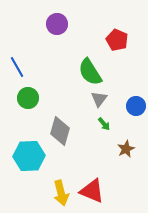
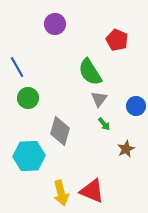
purple circle: moved 2 px left
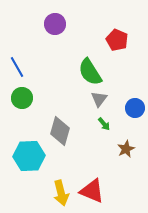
green circle: moved 6 px left
blue circle: moved 1 px left, 2 px down
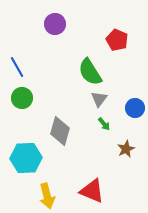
cyan hexagon: moved 3 px left, 2 px down
yellow arrow: moved 14 px left, 3 px down
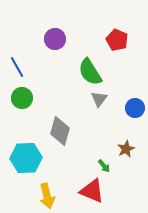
purple circle: moved 15 px down
green arrow: moved 42 px down
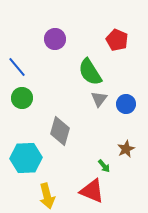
blue line: rotated 10 degrees counterclockwise
blue circle: moved 9 px left, 4 px up
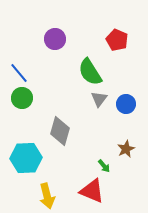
blue line: moved 2 px right, 6 px down
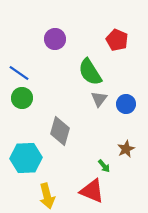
blue line: rotated 15 degrees counterclockwise
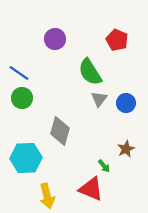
blue circle: moved 1 px up
red triangle: moved 1 px left, 2 px up
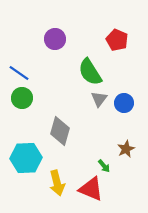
blue circle: moved 2 px left
yellow arrow: moved 10 px right, 13 px up
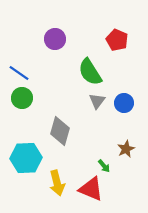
gray triangle: moved 2 px left, 2 px down
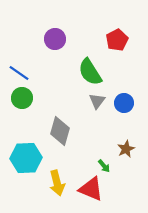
red pentagon: rotated 20 degrees clockwise
